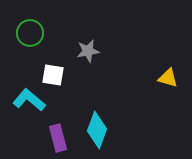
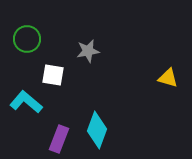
green circle: moved 3 px left, 6 px down
cyan L-shape: moved 3 px left, 2 px down
purple rectangle: moved 1 px right, 1 px down; rotated 36 degrees clockwise
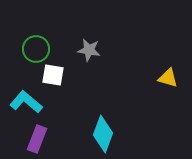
green circle: moved 9 px right, 10 px down
gray star: moved 1 px right, 1 px up; rotated 20 degrees clockwise
cyan diamond: moved 6 px right, 4 px down
purple rectangle: moved 22 px left
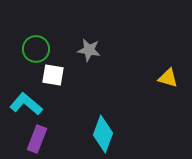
cyan L-shape: moved 2 px down
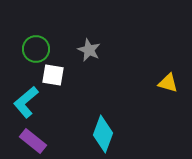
gray star: rotated 15 degrees clockwise
yellow triangle: moved 5 px down
cyan L-shape: moved 2 px up; rotated 80 degrees counterclockwise
purple rectangle: moved 4 px left, 2 px down; rotated 72 degrees counterclockwise
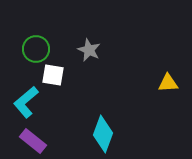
yellow triangle: rotated 20 degrees counterclockwise
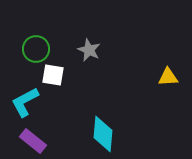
yellow triangle: moved 6 px up
cyan L-shape: moved 1 px left; rotated 12 degrees clockwise
cyan diamond: rotated 15 degrees counterclockwise
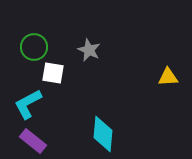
green circle: moved 2 px left, 2 px up
white square: moved 2 px up
cyan L-shape: moved 3 px right, 2 px down
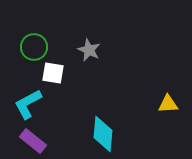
yellow triangle: moved 27 px down
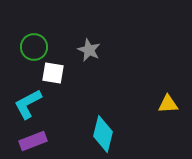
cyan diamond: rotated 9 degrees clockwise
purple rectangle: rotated 60 degrees counterclockwise
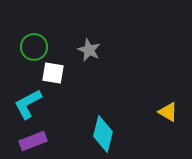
yellow triangle: moved 8 px down; rotated 35 degrees clockwise
